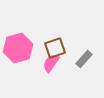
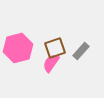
gray rectangle: moved 3 px left, 8 px up
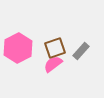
pink hexagon: rotated 12 degrees counterclockwise
pink semicircle: moved 2 px right, 1 px down; rotated 18 degrees clockwise
